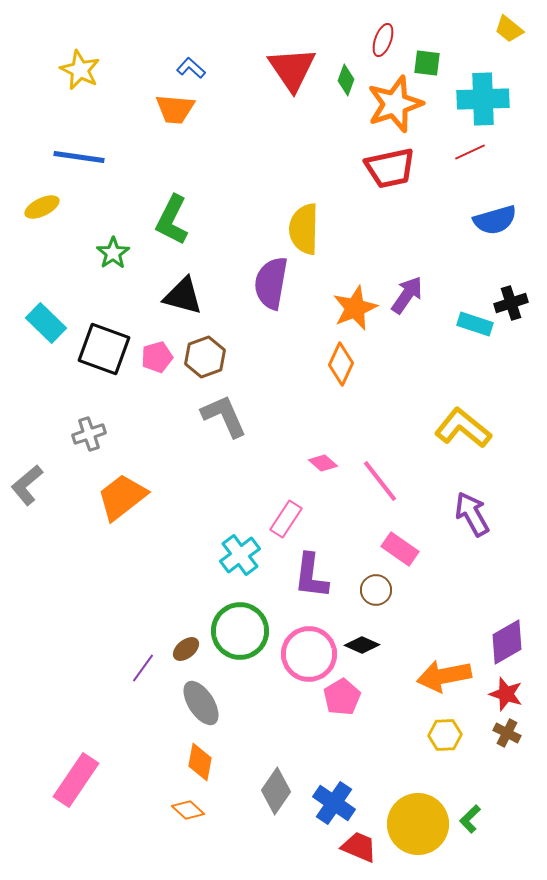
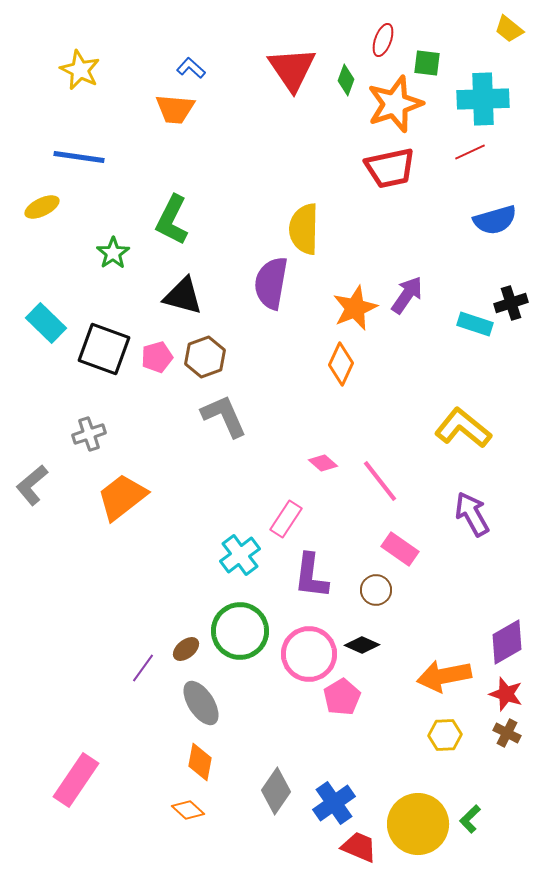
gray L-shape at (27, 485): moved 5 px right
blue cross at (334, 803): rotated 21 degrees clockwise
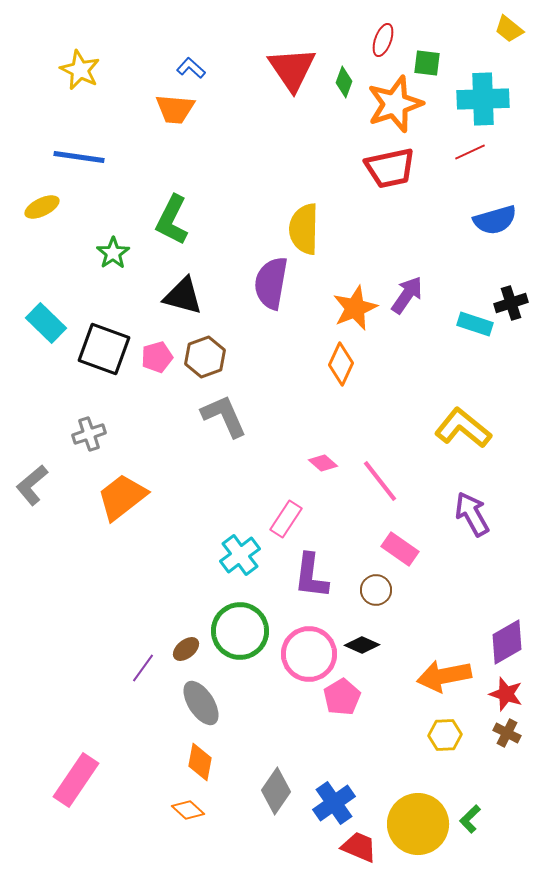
green diamond at (346, 80): moved 2 px left, 2 px down
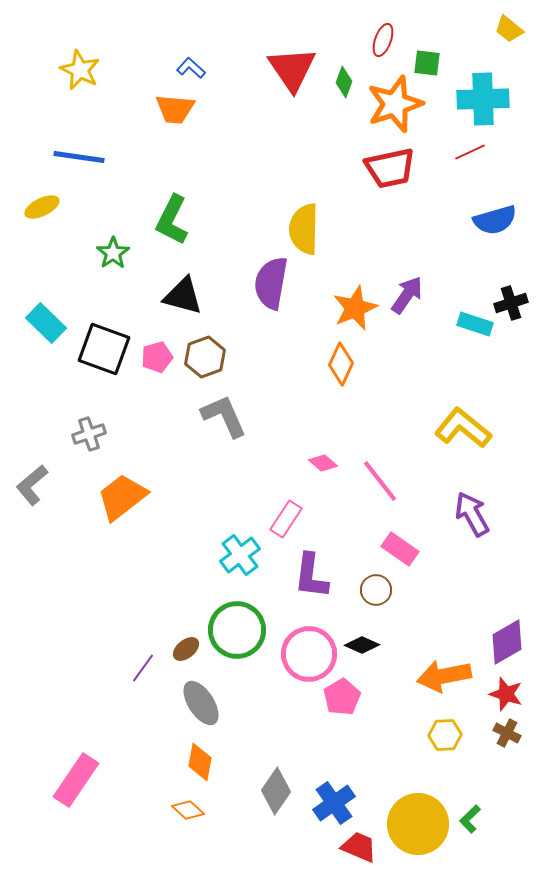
green circle at (240, 631): moved 3 px left, 1 px up
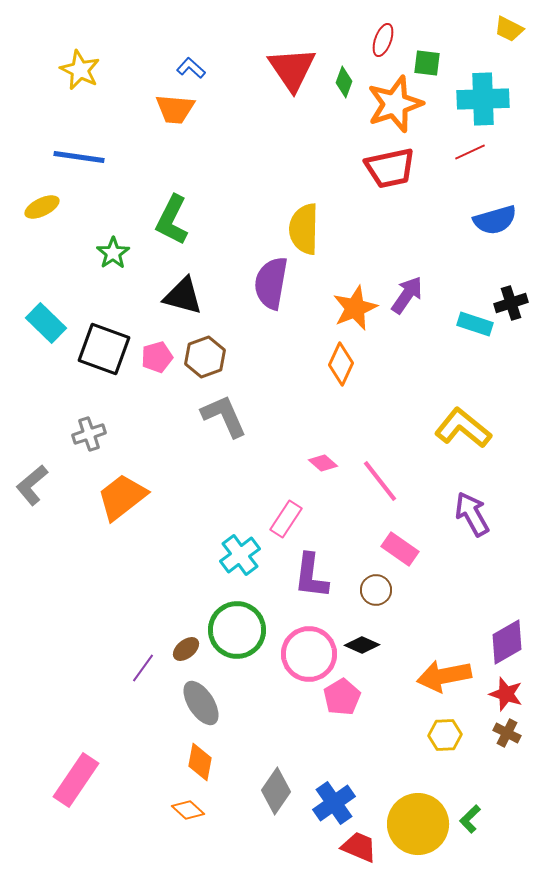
yellow trapezoid at (509, 29): rotated 12 degrees counterclockwise
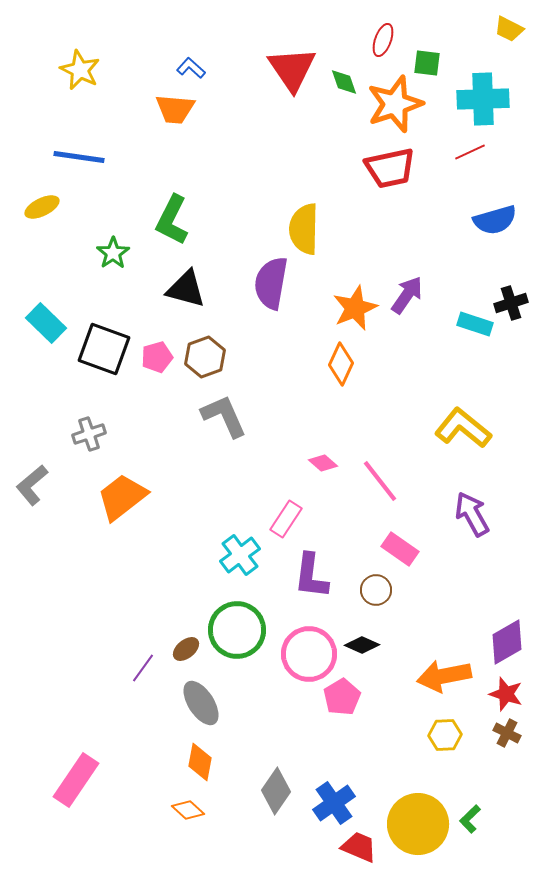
green diamond at (344, 82): rotated 40 degrees counterclockwise
black triangle at (183, 296): moved 3 px right, 7 px up
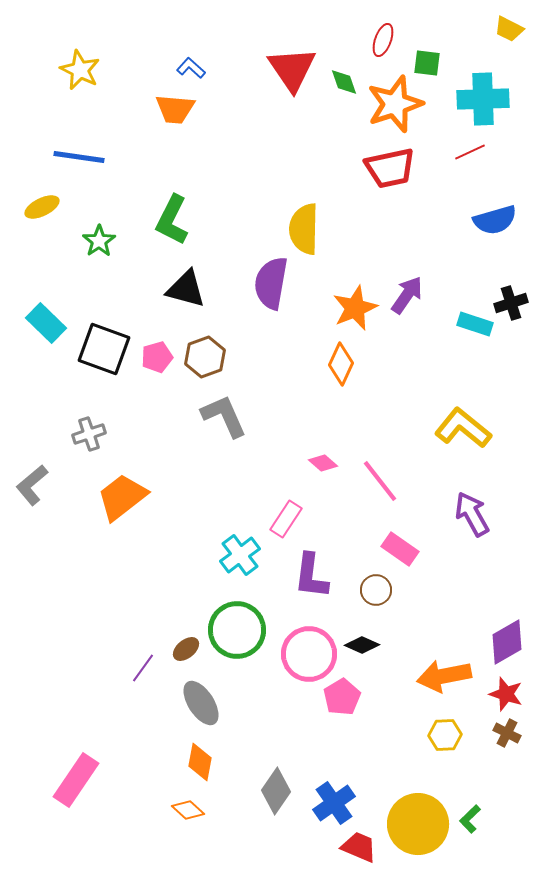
green star at (113, 253): moved 14 px left, 12 px up
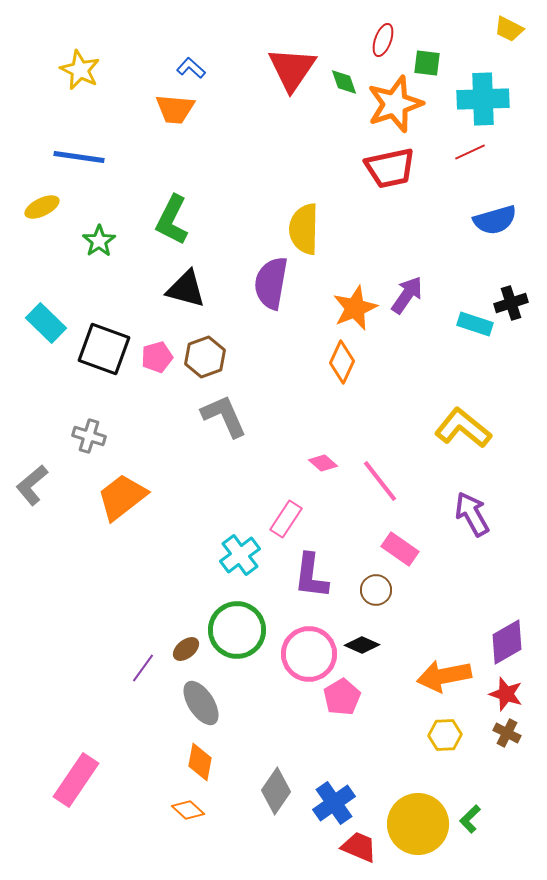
red triangle at (292, 69): rotated 8 degrees clockwise
orange diamond at (341, 364): moved 1 px right, 2 px up
gray cross at (89, 434): moved 2 px down; rotated 36 degrees clockwise
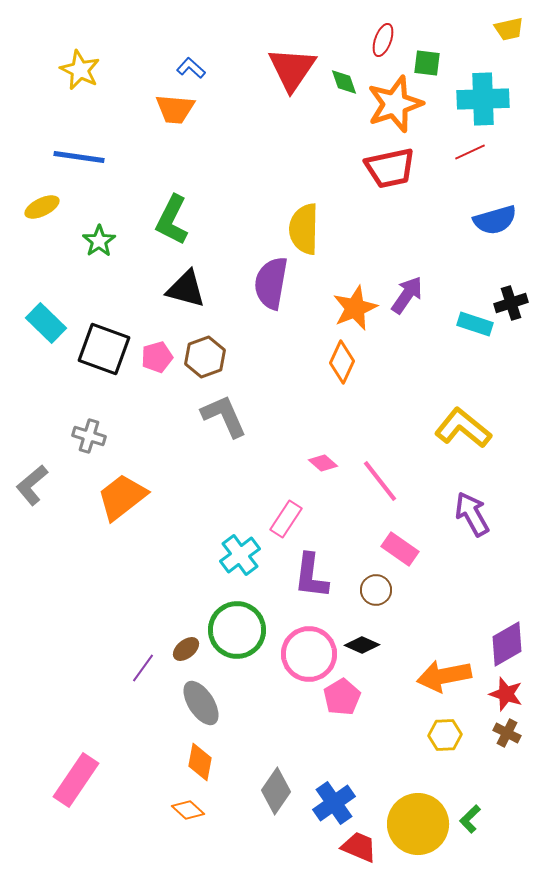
yellow trapezoid at (509, 29): rotated 40 degrees counterclockwise
purple diamond at (507, 642): moved 2 px down
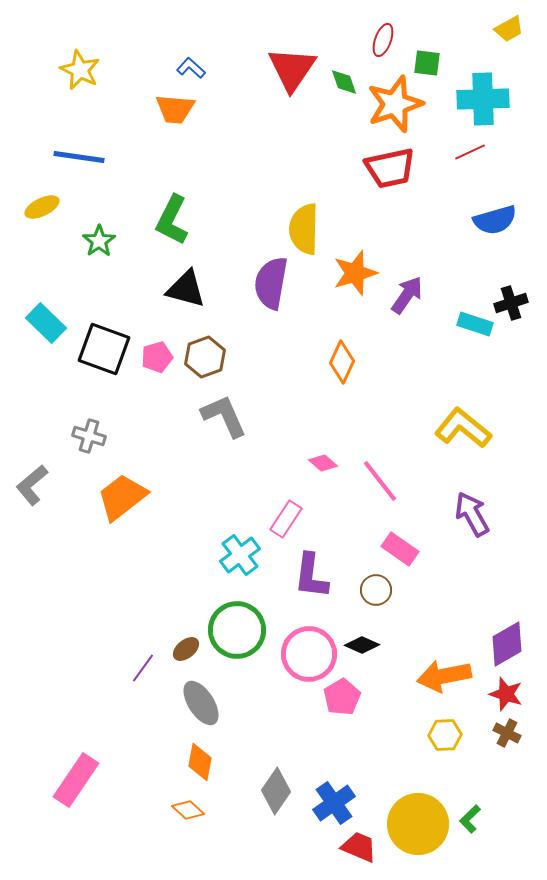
yellow trapezoid at (509, 29): rotated 16 degrees counterclockwise
orange star at (355, 308): moved 35 px up; rotated 6 degrees clockwise
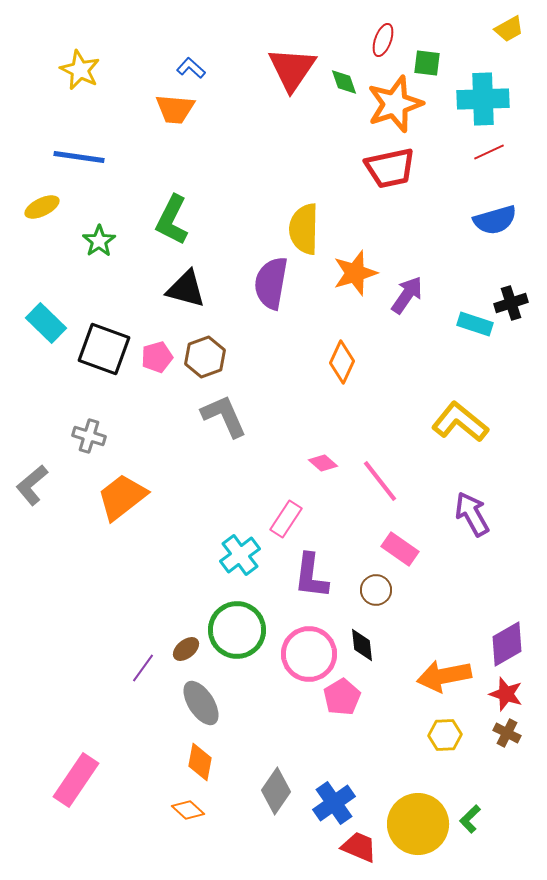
red line at (470, 152): moved 19 px right
yellow L-shape at (463, 428): moved 3 px left, 6 px up
black diamond at (362, 645): rotated 60 degrees clockwise
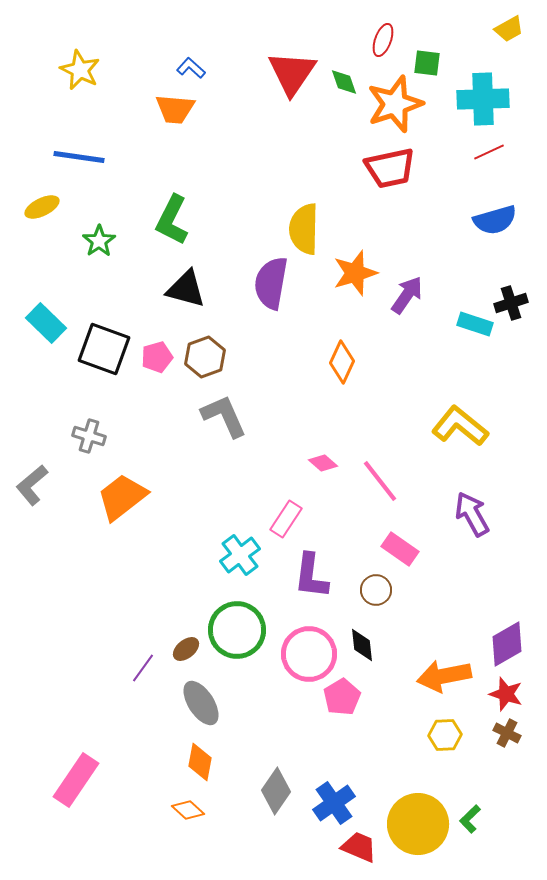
red triangle at (292, 69): moved 4 px down
yellow L-shape at (460, 422): moved 4 px down
